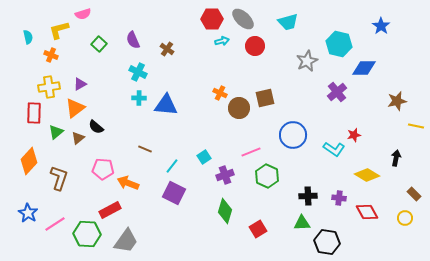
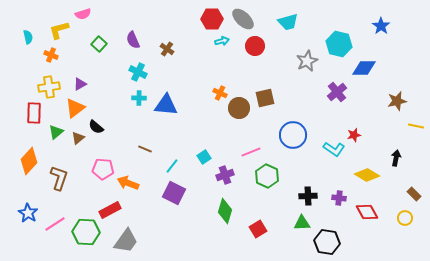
green hexagon at (87, 234): moved 1 px left, 2 px up
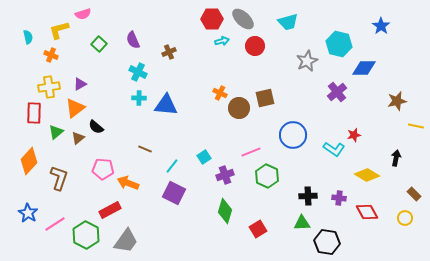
brown cross at (167, 49): moved 2 px right, 3 px down; rotated 32 degrees clockwise
green hexagon at (86, 232): moved 3 px down; rotated 24 degrees clockwise
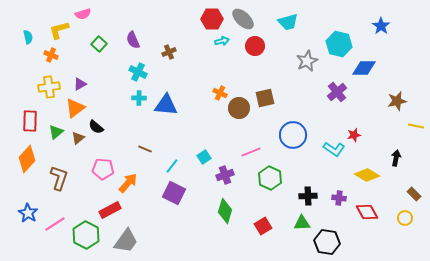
red rectangle at (34, 113): moved 4 px left, 8 px down
orange diamond at (29, 161): moved 2 px left, 2 px up
green hexagon at (267, 176): moved 3 px right, 2 px down
orange arrow at (128, 183): rotated 110 degrees clockwise
red square at (258, 229): moved 5 px right, 3 px up
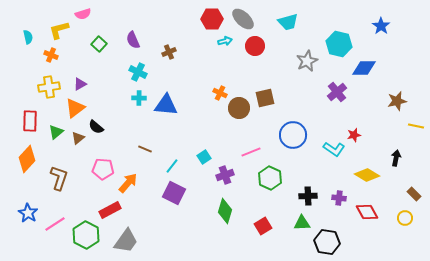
cyan arrow at (222, 41): moved 3 px right
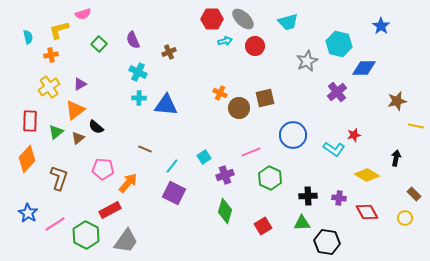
orange cross at (51, 55): rotated 32 degrees counterclockwise
yellow cross at (49, 87): rotated 25 degrees counterclockwise
orange triangle at (75, 108): moved 2 px down
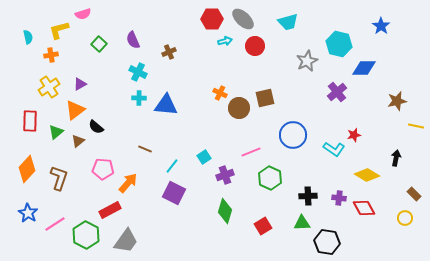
brown triangle at (78, 138): moved 3 px down
orange diamond at (27, 159): moved 10 px down
red diamond at (367, 212): moved 3 px left, 4 px up
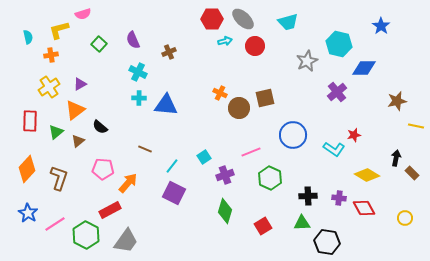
black semicircle at (96, 127): moved 4 px right
brown rectangle at (414, 194): moved 2 px left, 21 px up
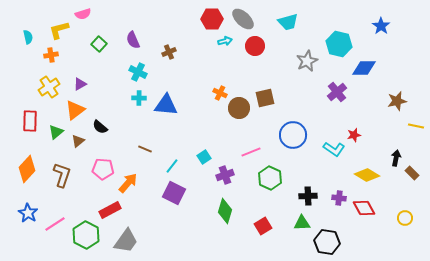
brown L-shape at (59, 178): moved 3 px right, 3 px up
